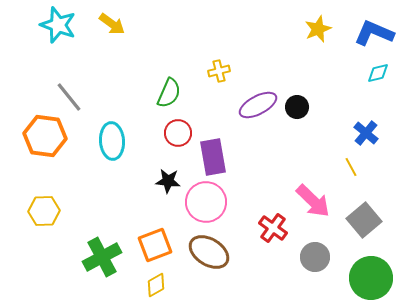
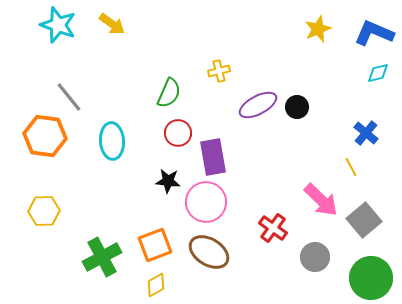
pink arrow: moved 8 px right, 1 px up
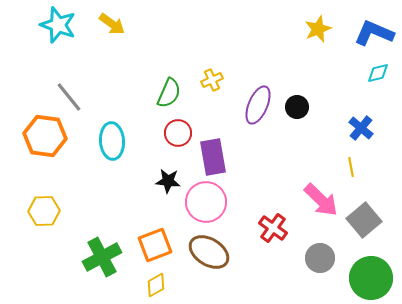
yellow cross: moved 7 px left, 9 px down; rotated 10 degrees counterclockwise
purple ellipse: rotated 39 degrees counterclockwise
blue cross: moved 5 px left, 5 px up
yellow line: rotated 18 degrees clockwise
gray circle: moved 5 px right, 1 px down
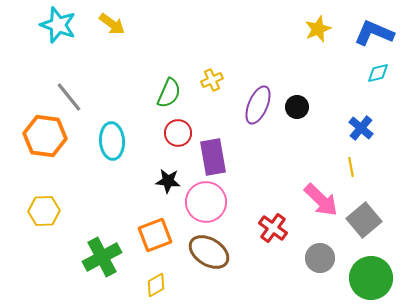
orange square: moved 10 px up
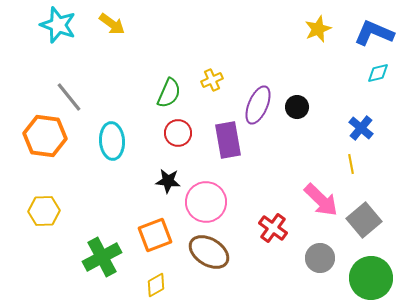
purple rectangle: moved 15 px right, 17 px up
yellow line: moved 3 px up
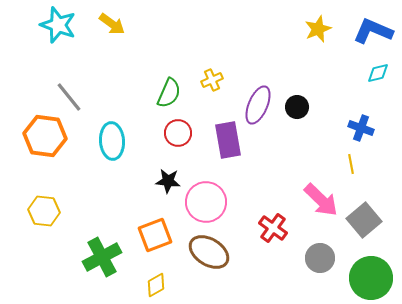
blue L-shape: moved 1 px left, 2 px up
blue cross: rotated 20 degrees counterclockwise
yellow hexagon: rotated 8 degrees clockwise
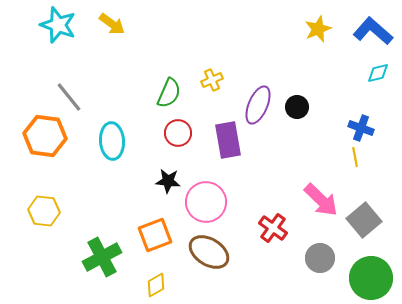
blue L-shape: rotated 18 degrees clockwise
yellow line: moved 4 px right, 7 px up
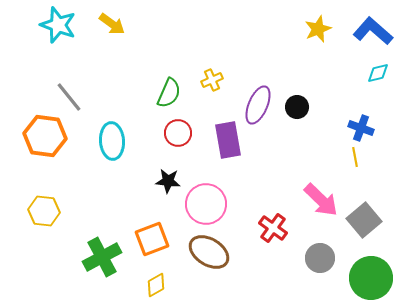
pink circle: moved 2 px down
orange square: moved 3 px left, 4 px down
